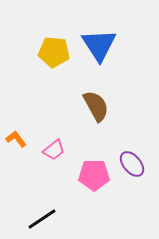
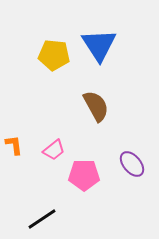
yellow pentagon: moved 3 px down
orange L-shape: moved 2 px left, 6 px down; rotated 30 degrees clockwise
pink pentagon: moved 10 px left
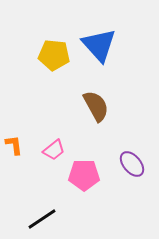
blue triangle: rotated 9 degrees counterclockwise
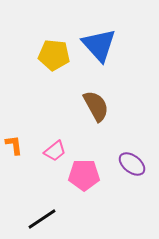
pink trapezoid: moved 1 px right, 1 px down
purple ellipse: rotated 12 degrees counterclockwise
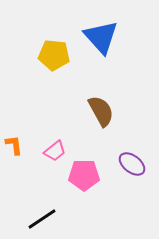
blue triangle: moved 2 px right, 8 px up
brown semicircle: moved 5 px right, 5 px down
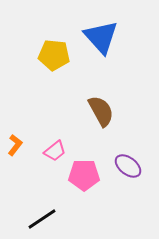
orange L-shape: moved 1 px right; rotated 45 degrees clockwise
purple ellipse: moved 4 px left, 2 px down
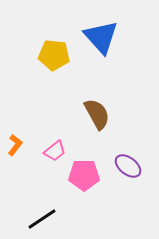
brown semicircle: moved 4 px left, 3 px down
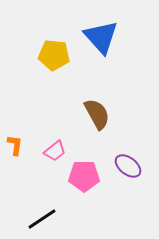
orange L-shape: rotated 30 degrees counterclockwise
pink pentagon: moved 1 px down
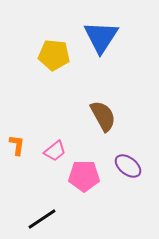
blue triangle: rotated 15 degrees clockwise
brown semicircle: moved 6 px right, 2 px down
orange L-shape: moved 2 px right
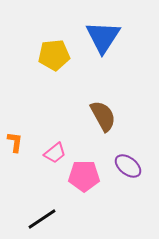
blue triangle: moved 2 px right
yellow pentagon: rotated 12 degrees counterclockwise
orange L-shape: moved 2 px left, 3 px up
pink trapezoid: moved 2 px down
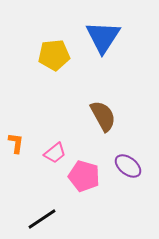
orange L-shape: moved 1 px right, 1 px down
pink pentagon: rotated 16 degrees clockwise
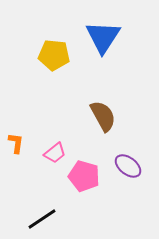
yellow pentagon: rotated 12 degrees clockwise
